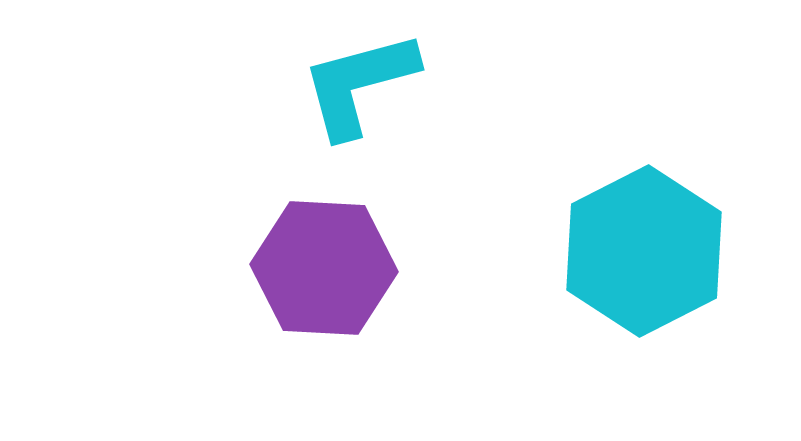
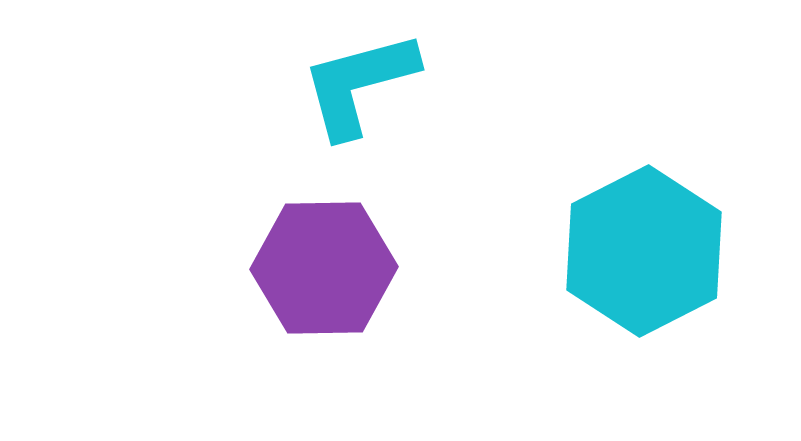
purple hexagon: rotated 4 degrees counterclockwise
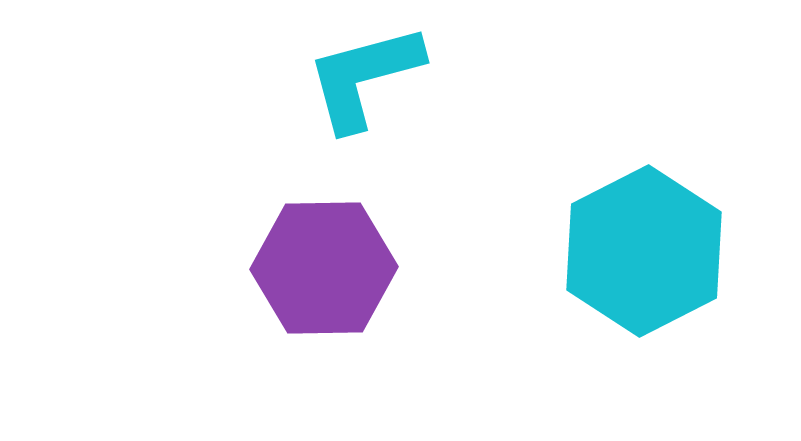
cyan L-shape: moved 5 px right, 7 px up
